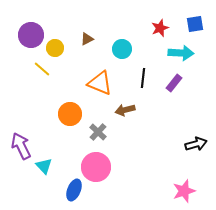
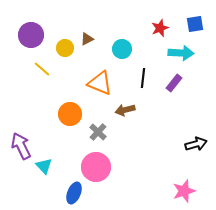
yellow circle: moved 10 px right
blue ellipse: moved 3 px down
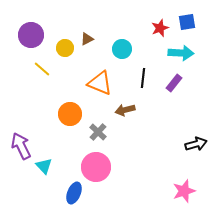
blue square: moved 8 px left, 2 px up
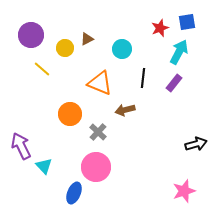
cyan arrow: moved 2 px left, 1 px up; rotated 65 degrees counterclockwise
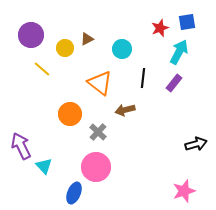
orange triangle: rotated 16 degrees clockwise
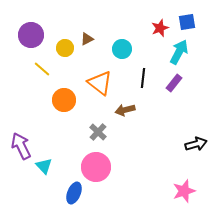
orange circle: moved 6 px left, 14 px up
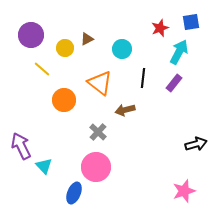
blue square: moved 4 px right
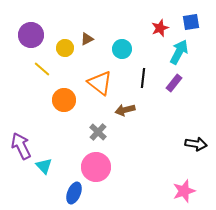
black arrow: rotated 25 degrees clockwise
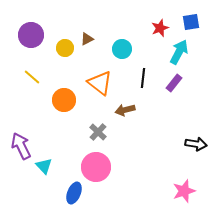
yellow line: moved 10 px left, 8 px down
